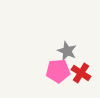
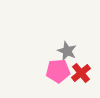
red cross: rotated 18 degrees clockwise
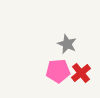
gray star: moved 7 px up
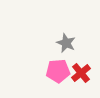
gray star: moved 1 px left, 1 px up
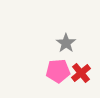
gray star: rotated 12 degrees clockwise
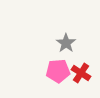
red cross: rotated 18 degrees counterclockwise
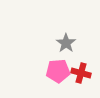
red cross: rotated 18 degrees counterclockwise
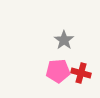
gray star: moved 2 px left, 3 px up
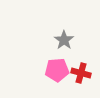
pink pentagon: moved 1 px left, 1 px up
